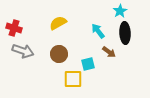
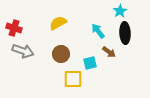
brown circle: moved 2 px right
cyan square: moved 2 px right, 1 px up
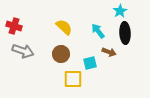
yellow semicircle: moved 6 px right, 4 px down; rotated 72 degrees clockwise
red cross: moved 2 px up
brown arrow: rotated 16 degrees counterclockwise
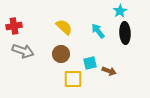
red cross: rotated 28 degrees counterclockwise
brown arrow: moved 19 px down
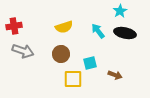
yellow semicircle: rotated 120 degrees clockwise
black ellipse: rotated 75 degrees counterclockwise
brown arrow: moved 6 px right, 4 px down
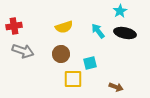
brown arrow: moved 1 px right, 12 px down
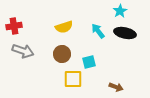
brown circle: moved 1 px right
cyan square: moved 1 px left, 1 px up
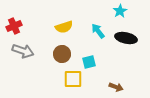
red cross: rotated 14 degrees counterclockwise
black ellipse: moved 1 px right, 5 px down
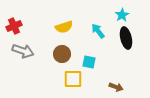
cyan star: moved 2 px right, 4 px down
black ellipse: rotated 65 degrees clockwise
cyan square: rotated 24 degrees clockwise
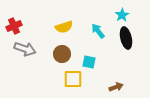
gray arrow: moved 2 px right, 2 px up
brown arrow: rotated 40 degrees counterclockwise
